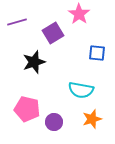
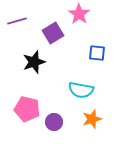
purple line: moved 1 px up
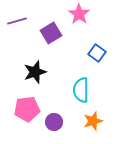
purple square: moved 2 px left
blue square: rotated 30 degrees clockwise
black star: moved 1 px right, 10 px down
cyan semicircle: rotated 80 degrees clockwise
pink pentagon: rotated 20 degrees counterclockwise
orange star: moved 1 px right, 2 px down
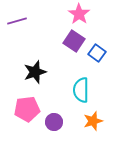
purple square: moved 23 px right, 8 px down; rotated 25 degrees counterclockwise
